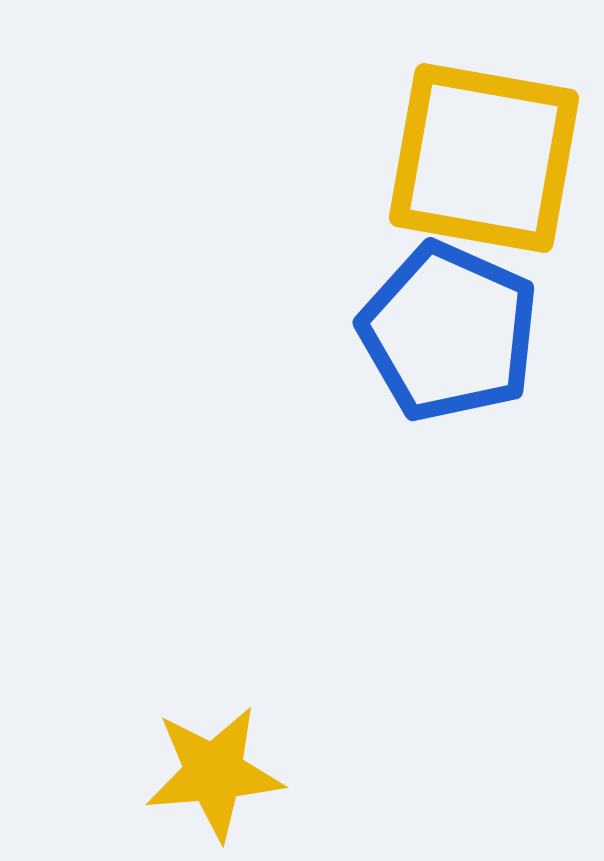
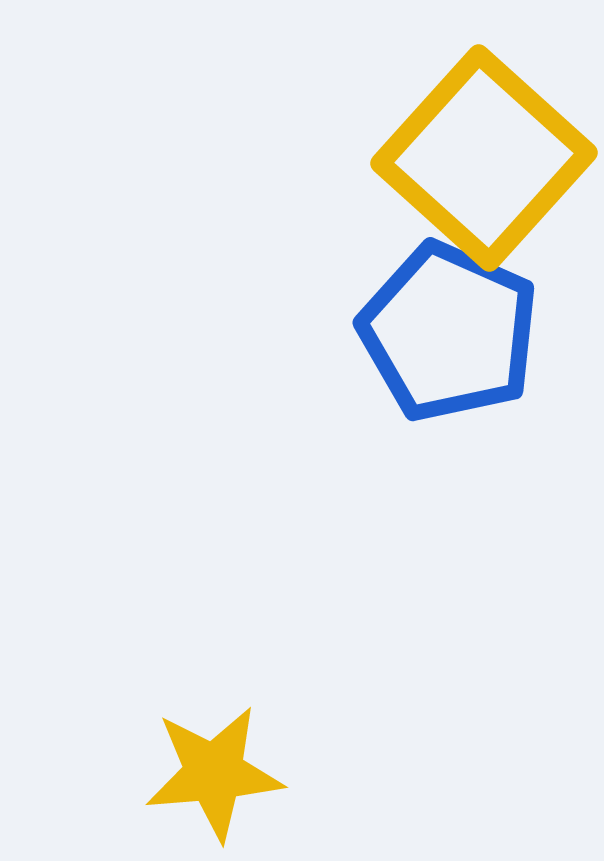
yellow square: rotated 32 degrees clockwise
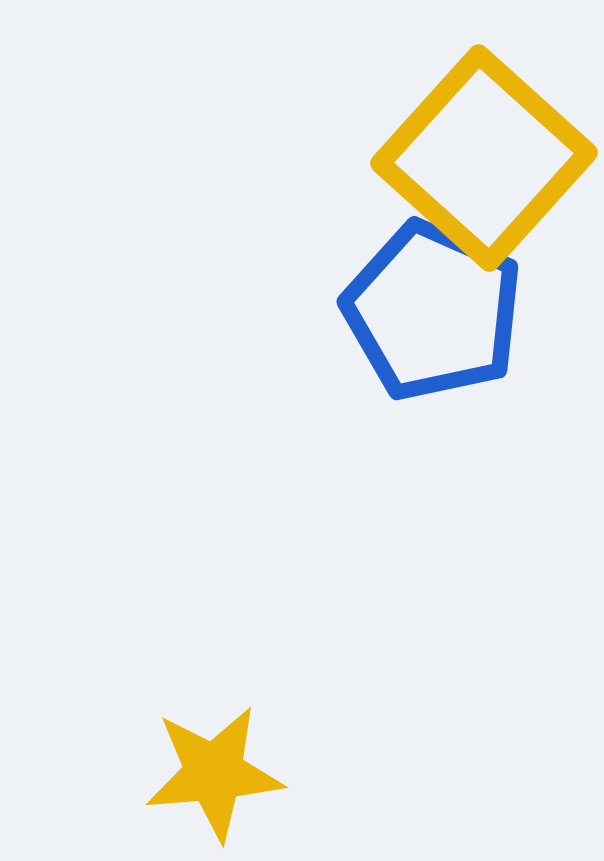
blue pentagon: moved 16 px left, 21 px up
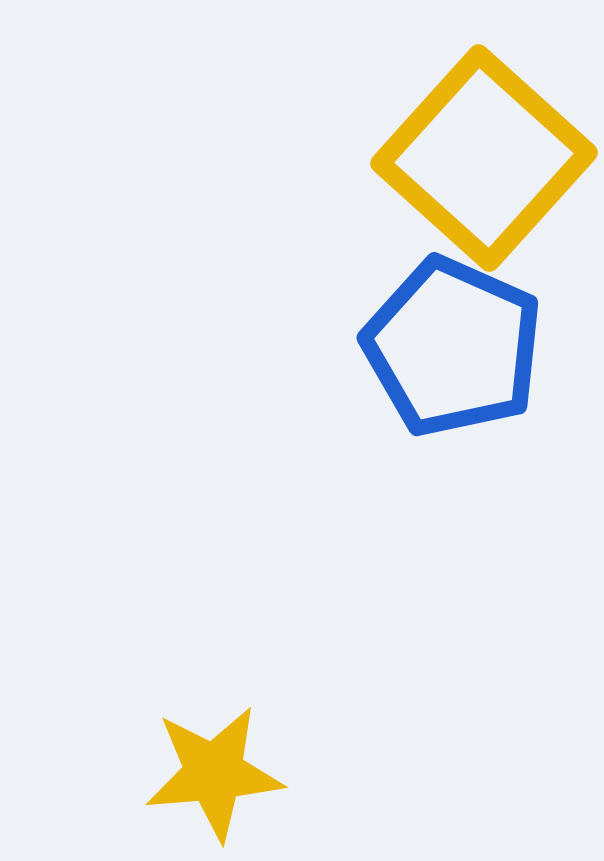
blue pentagon: moved 20 px right, 36 px down
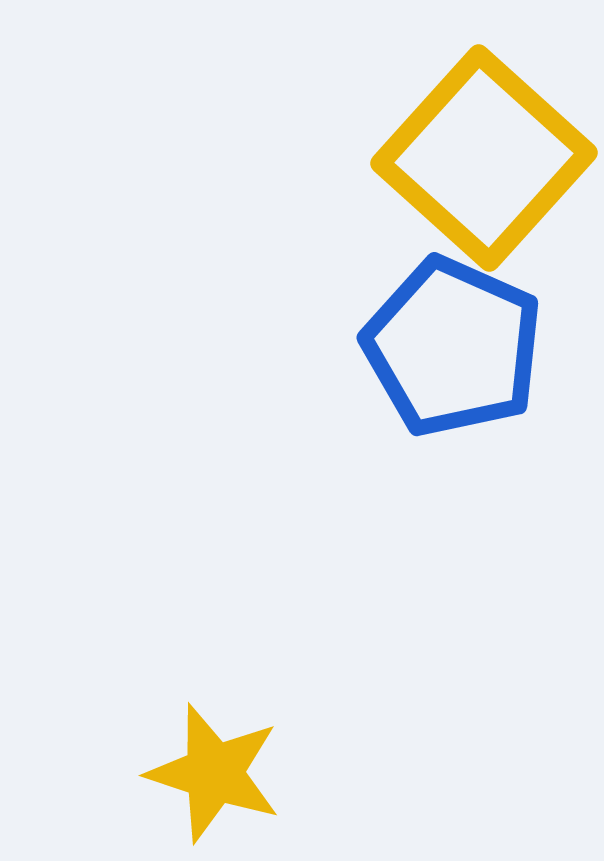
yellow star: rotated 23 degrees clockwise
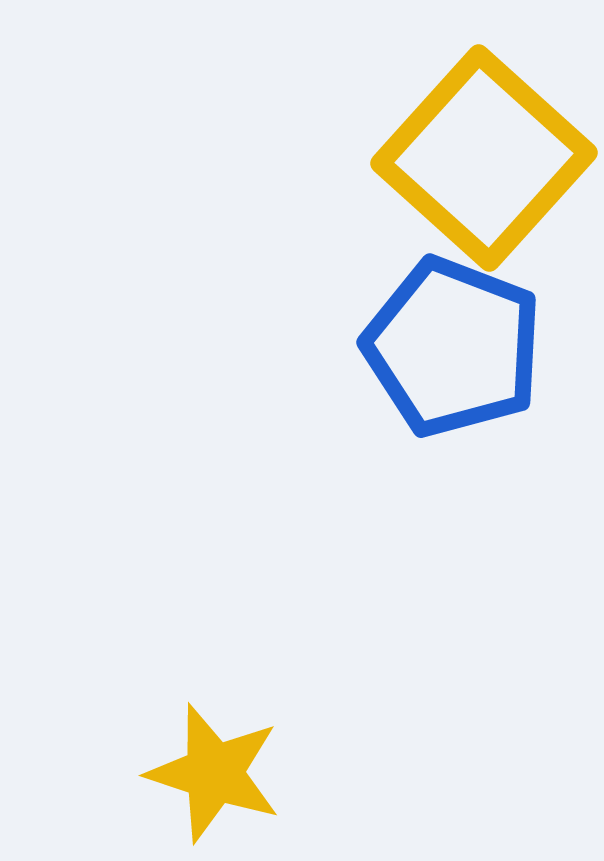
blue pentagon: rotated 3 degrees counterclockwise
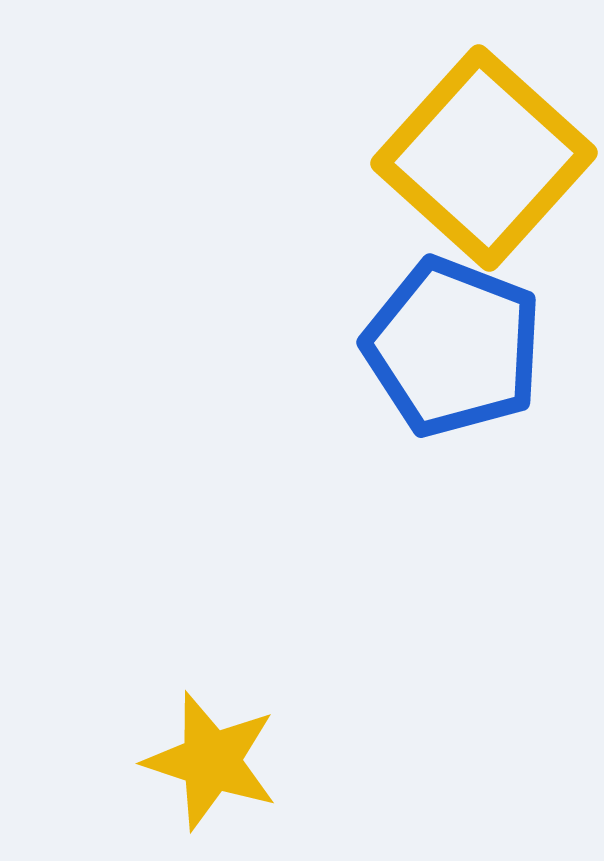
yellow star: moved 3 px left, 12 px up
